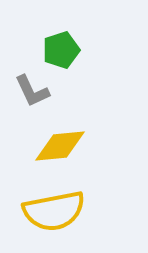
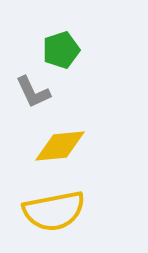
gray L-shape: moved 1 px right, 1 px down
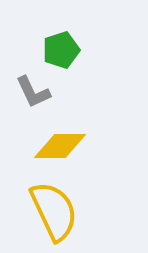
yellow diamond: rotated 6 degrees clockwise
yellow semicircle: rotated 104 degrees counterclockwise
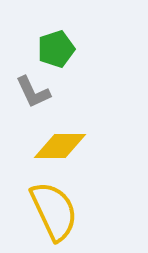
green pentagon: moved 5 px left, 1 px up
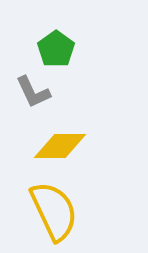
green pentagon: rotated 18 degrees counterclockwise
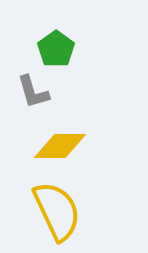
gray L-shape: rotated 9 degrees clockwise
yellow semicircle: moved 3 px right
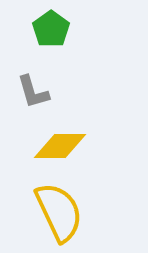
green pentagon: moved 5 px left, 20 px up
yellow semicircle: moved 2 px right, 1 px down
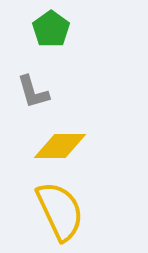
yellow semicircle: moved 1 px right, 1 px up
